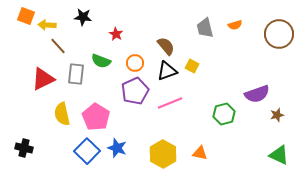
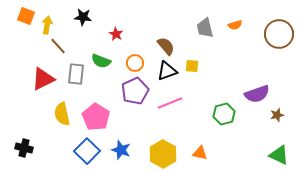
yellow arrow: rotated 96 degrees clockwise
yellow square: rotated 24 degrees counterclockwise
blue star: moved 4 px right, 2 px down
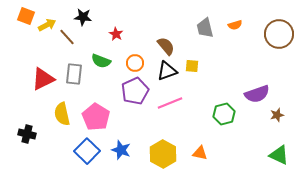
yellow arrow: rotated 54 degrees clockwise
brown line: moved 9 px right, 9 px up
gray rectangle: moved 2 px left
black cross: moved 3 px right, 14 px up
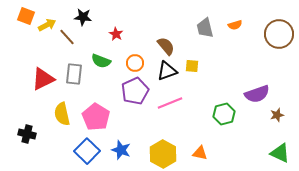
green triangle: moved 1 px right, 2 px up
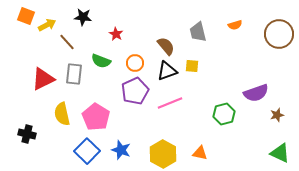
gray trapezoid: moved 7 px left, 4 px down
brown line: moved 5 px down
purple semicircle: moved 1 px left, 1 px up
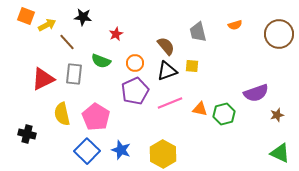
red star: rotated 16 degrees clockwise
orange triangle: moved 44 px up
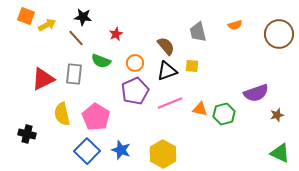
brown line: moved 9 px right, 4 px up
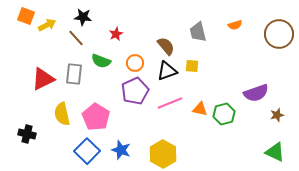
green triangle: moved 5 px left, 1 px up
